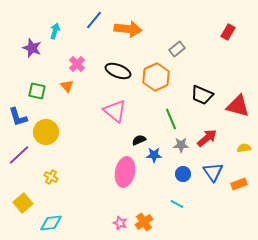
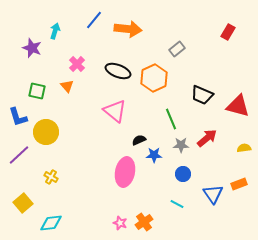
orange hexagon: moved 2 px left, 1 px down
blue triangle: moved 22 px down
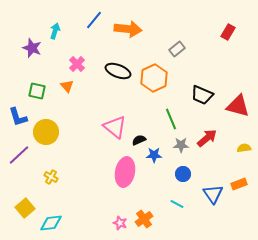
pink triangle: moved 16 px down
yellow square: moved 2 px right, 5 px down
orange cross: moved 3 px up
